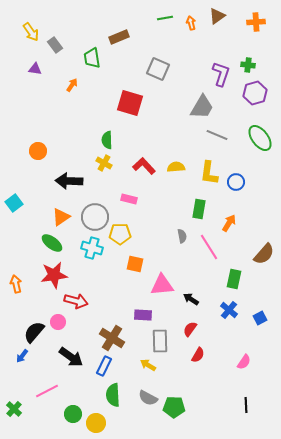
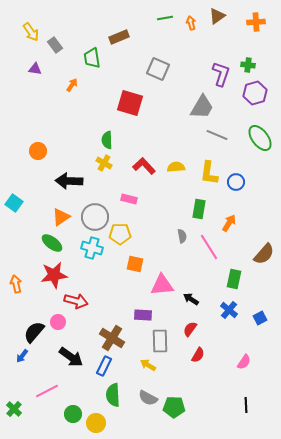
cyan square at (14, 203): rotated 18 degrees counterclockwise
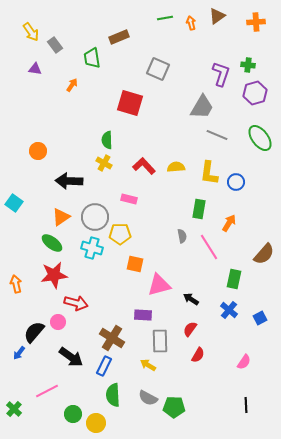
pink triangle at (162, 285): moved 3 px left; rotated 10 degrees counterclockwise
red arrow at (76, 301): moved 2 px down
blue arrow at (22, 356): moved 3 px left, 3 px up
